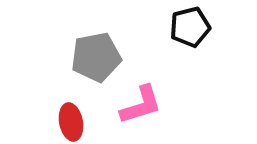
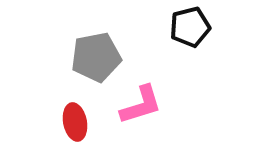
red ellipse: moved 4 px right
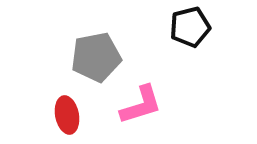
red ellipse: moved 8 px left, 7 px up
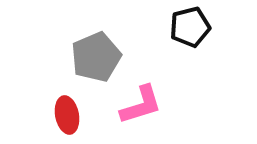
gray pentagon: rotated 12 degrees counterclockwise
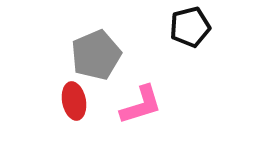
gray pentagon: moved 2 px up
red ellipse: moved 7 px right, 14 px up
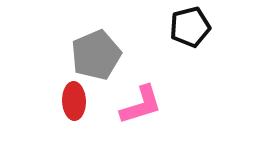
red ellipse: rotated 9 degrees clockwise
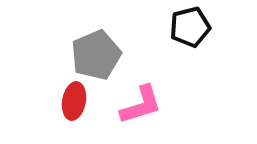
red ellipse: rotated 12 degrees clockwise
